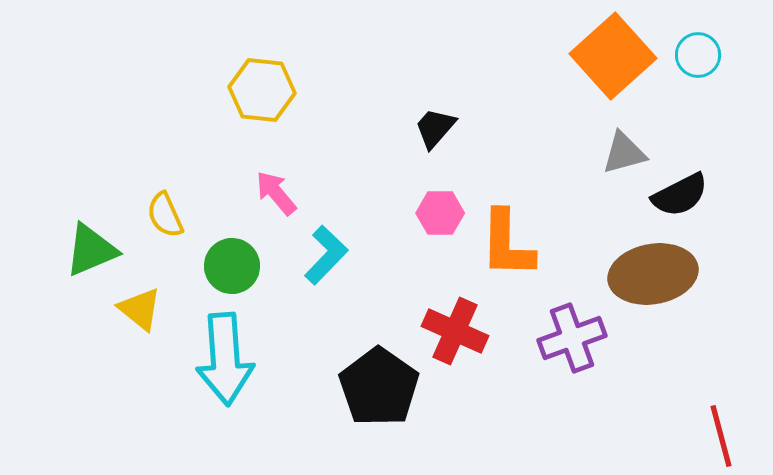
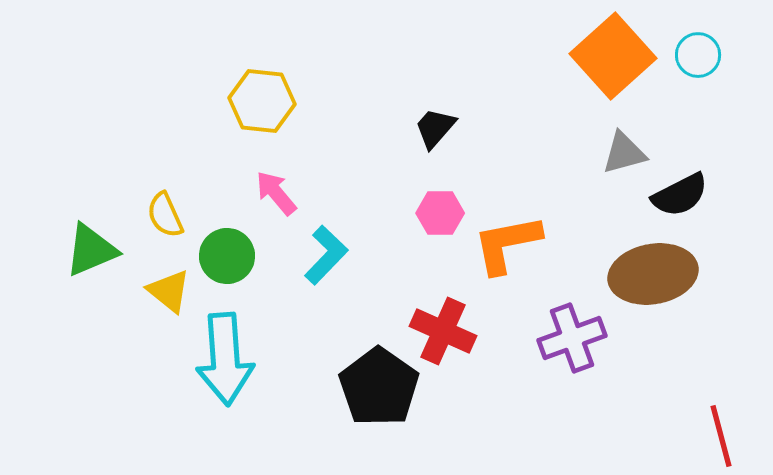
yellow hexagon: moved 11 px down
orange L-shape: rotated 78 degrees clockwise
green circle: moved 5 px left, 10 px up
yellow triangle: moved 29 px right, 18 px up
red cross: moved 12 px left
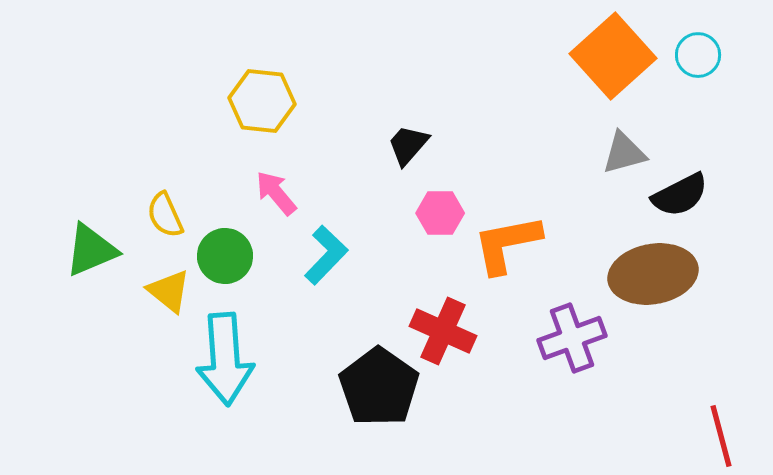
black trapezoid: moved 27 px left, 17 px down
green circle: moved 2 px left
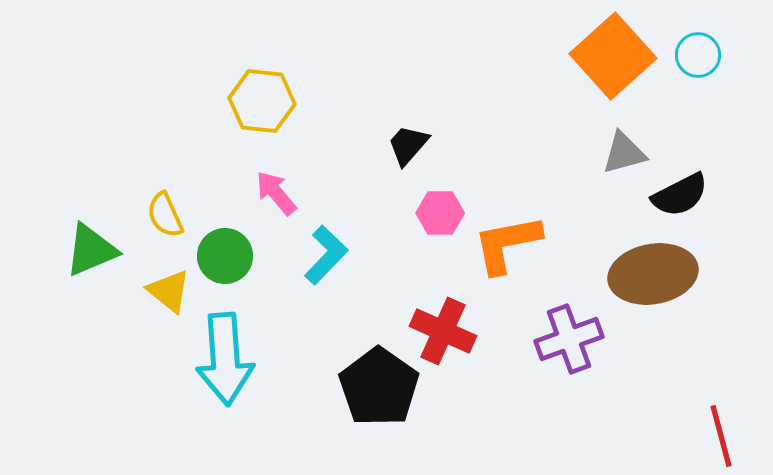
purple cross: moved 3 px left, 1 px down
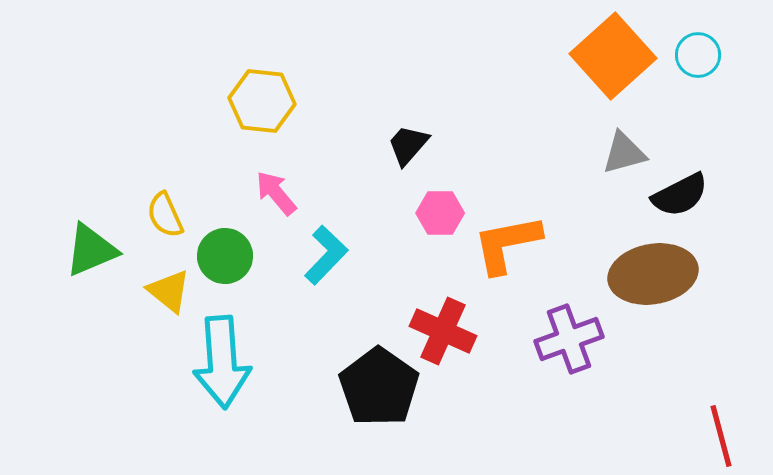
cyan arrow: moved 3 px left, 3 px down
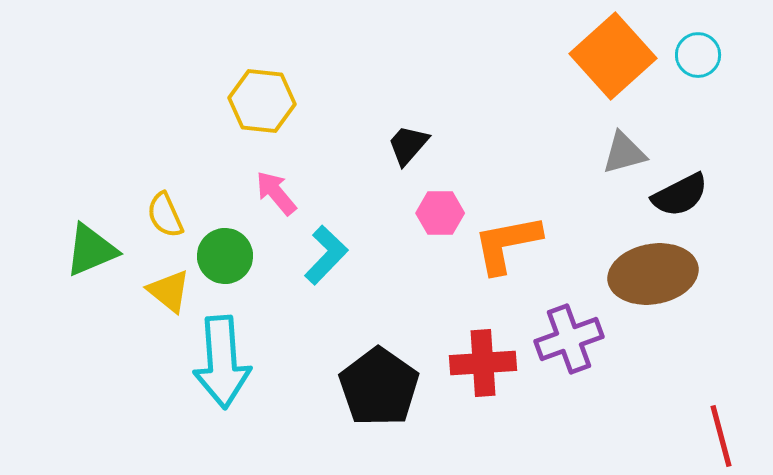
red cross: moved 40 px right, 32 px down; rotated 28 degrees counterclockwise
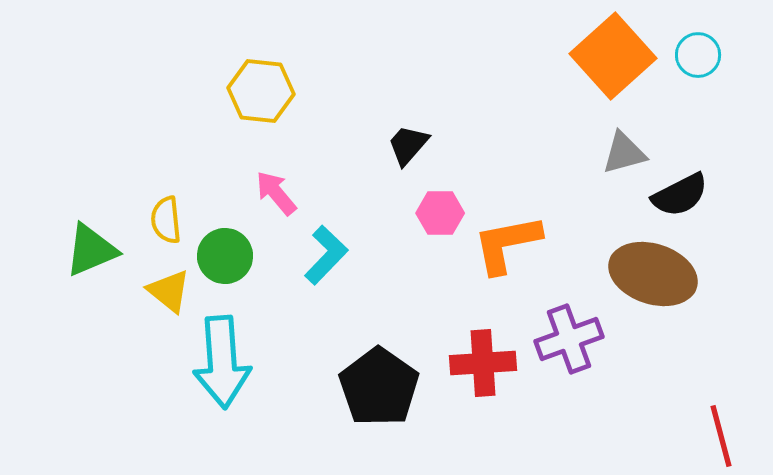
yellow hexagon: moved 1 px left, 10 px up
yellow semicircle: moved 1 px right, 5 px down; rotated 18 degrees clockwise
brown ellipse: rotated 28 degrees clockwise
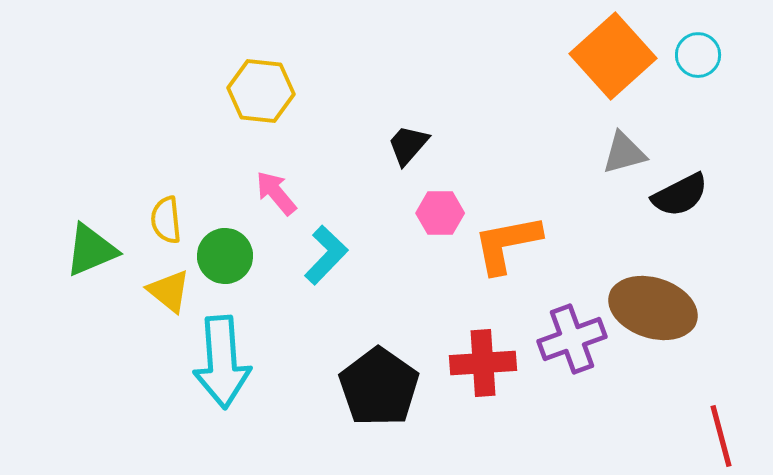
brown ellipse: moved 34 px down
purple cross: moved 3 px right
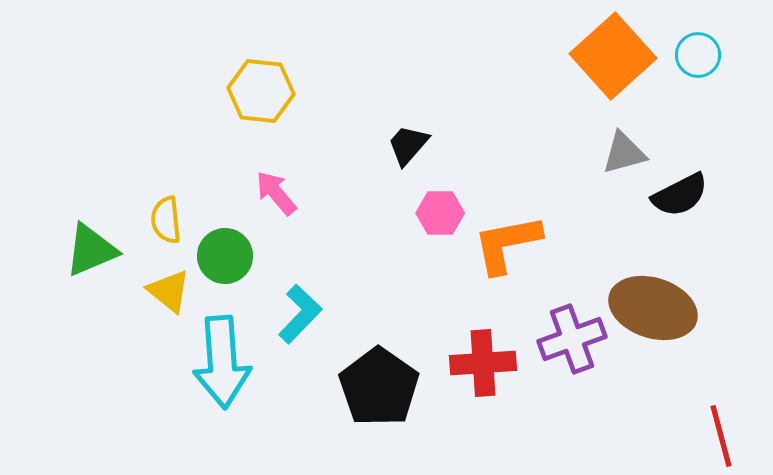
cyan L-shape: moved 26 px left, 59 px down
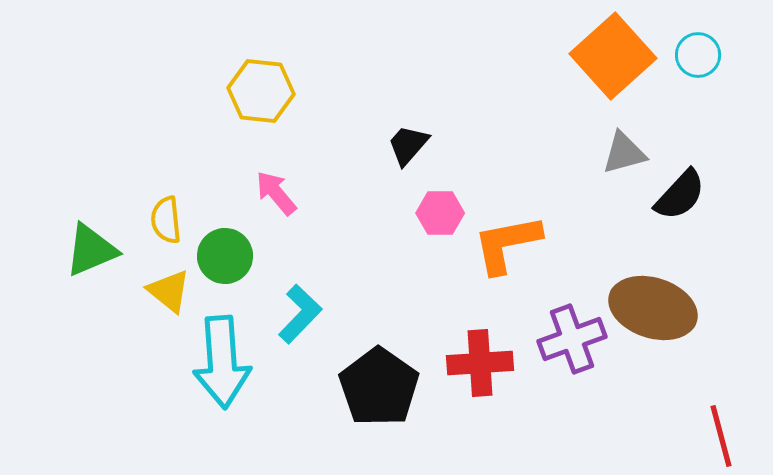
black semicircle: rotated 20 degrees counterclockwise
red cross: moved 3 px left
